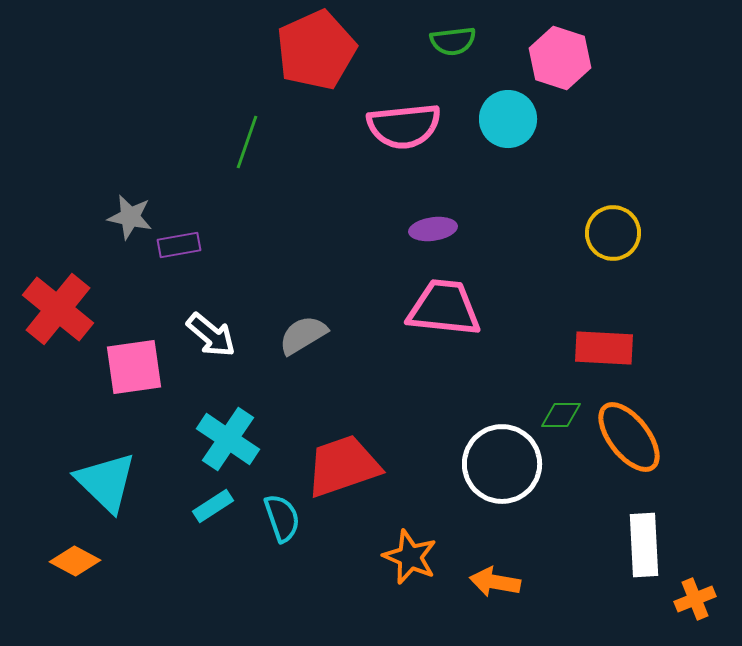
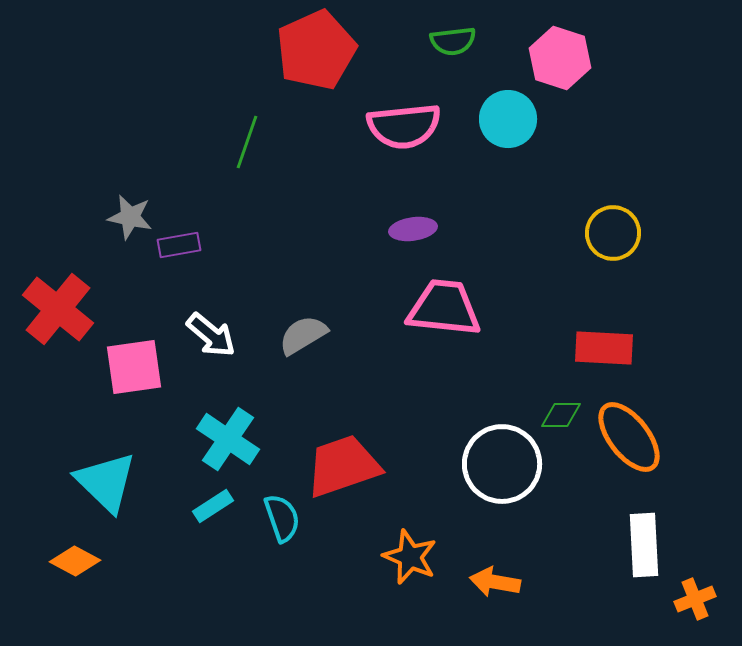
purple ellipse: moved 20 px left
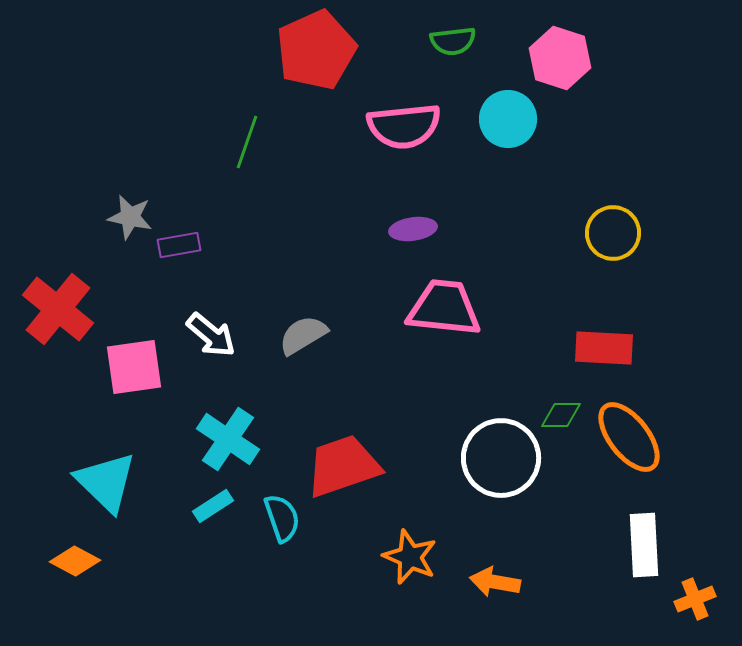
white circle: moved 1 px left, 6 px up
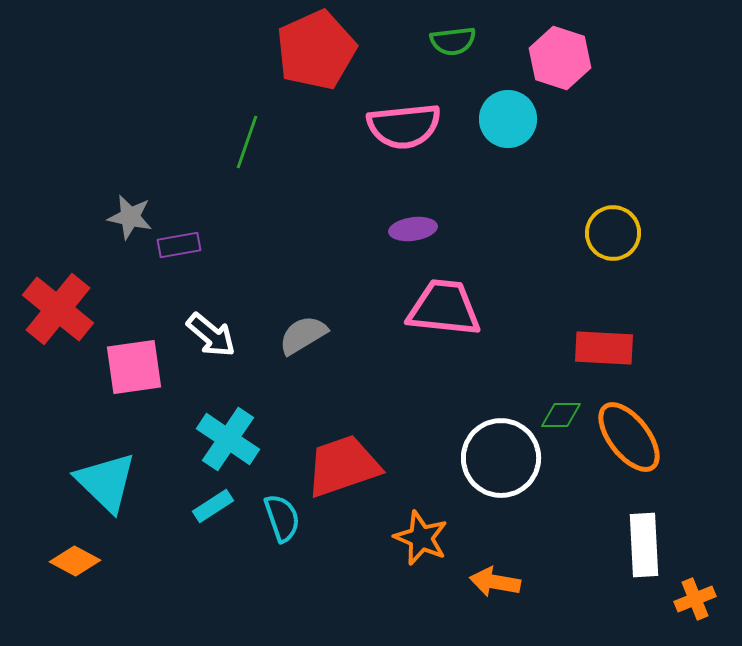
orange star: moved 11 px right, 19 px up
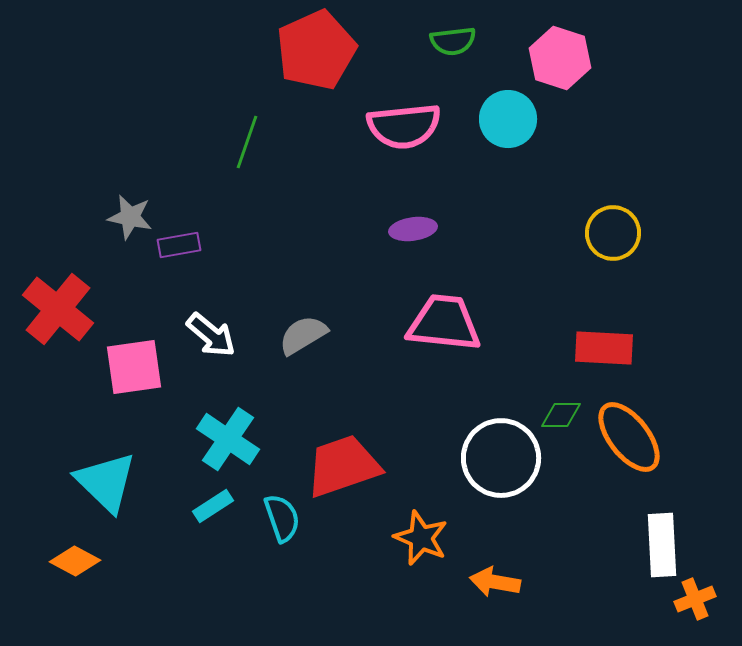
pink trapezoid: moved 15 px down
white rectangle: moved 18 px right
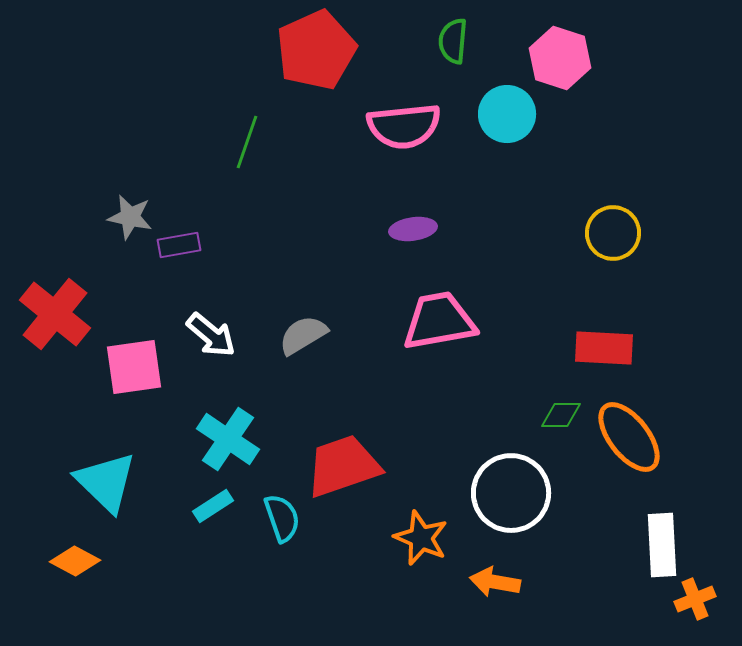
green semicircle: rotated 102 degrees clockwise
cyan circle: moved 1 px left, 5 px up
red cross: moved 3 px left, 5 px down
pink trapezoid: moved 5 px left, 2 px up; rotated 16 degrees counterclockwise
white circle: moved 10 px right, 35 px down
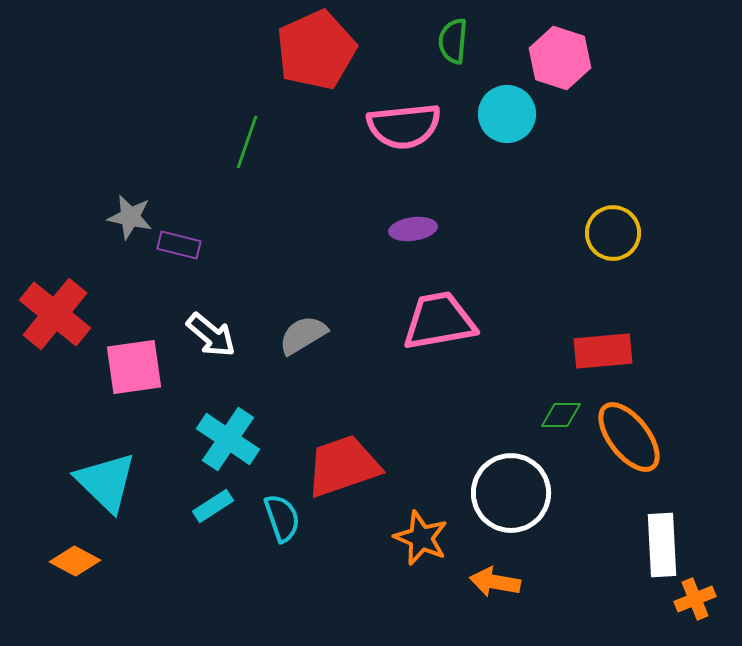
purple rectangle: rotated 24 degrees clockwise
red rectangle: moved 1 px left, 3 px down; rotated 8 degrees counterclockwise
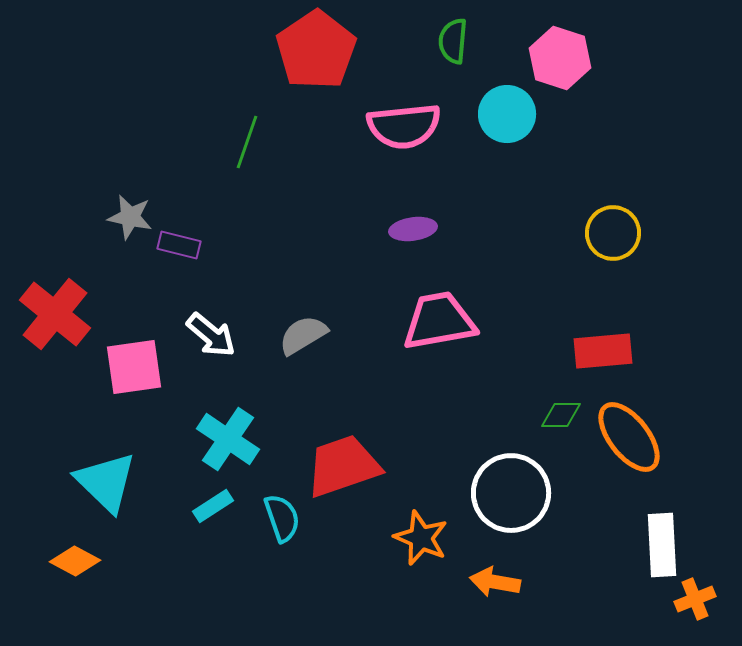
red pentagon: rotated 10 degrees counterclockwise
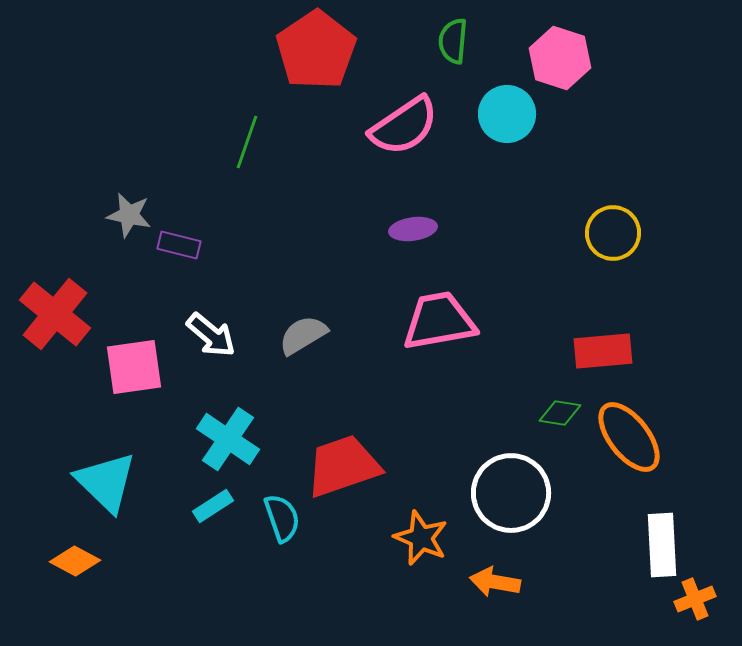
pink semicircle: rotated 28 degrees counterclockwise
gray star: moved 1 px left, 2 px up
green diamond: moved 1 px left, 2 px up; rotated 9 degrees clockwise
